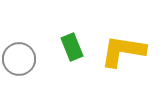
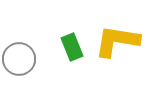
yellow L-shape: moved 6 px left, 10 px up
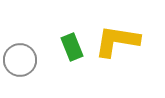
gray circle: moved 1 px right, 1 px down
